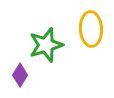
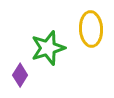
green star: moved 2 px right, 3 px down
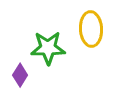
green star: rotated 16 degrees clockwise
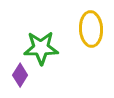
green star: moved 7 px left
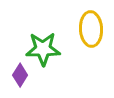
green star: moved 2 px right, 1 px down
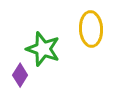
green star: rotated 20 degrees clockwise
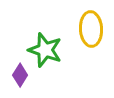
green star: moved 2 px right, 1 px down
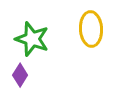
green star: moved 13 px left, 11 px up
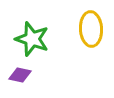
purple diamond: rotated 70 degrees clockwise
